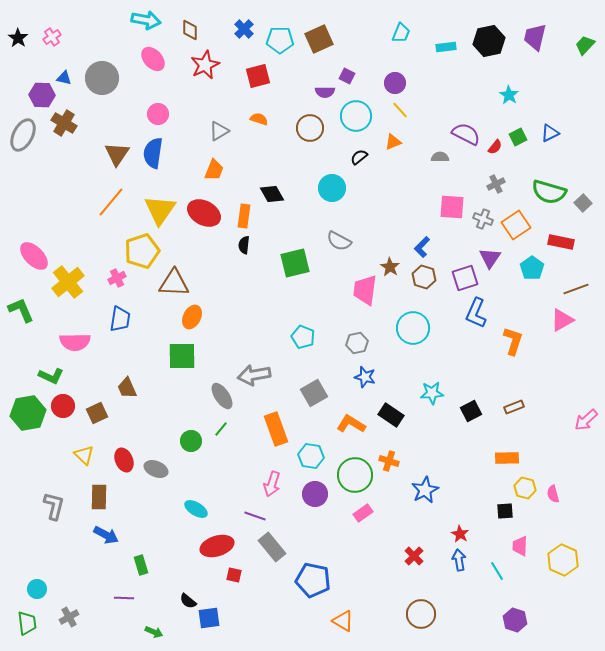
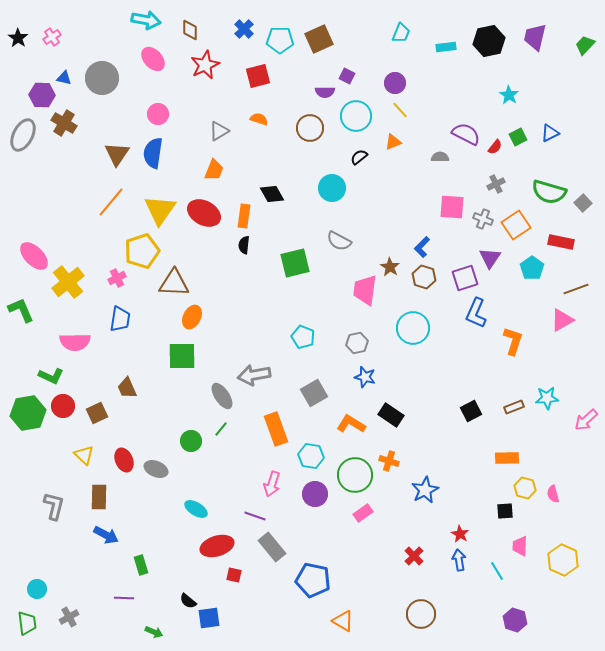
cyan star at (432, 393): moved 115 px right, 5 px down
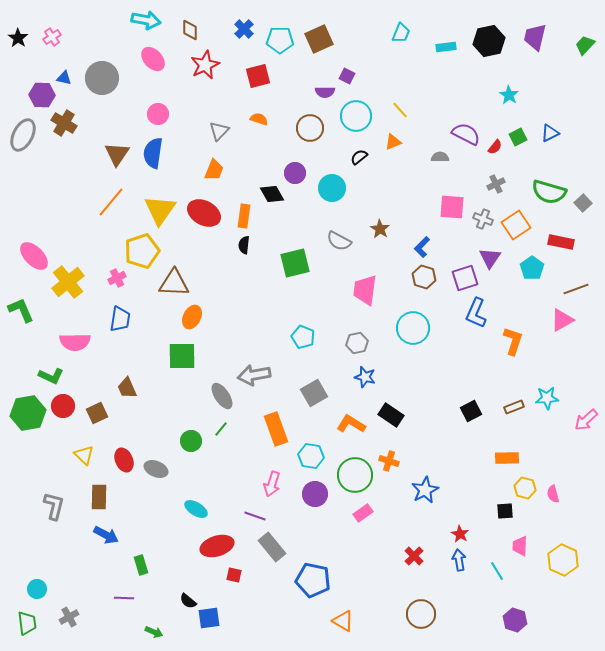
purple circle at (395, 83): moved 100 px left, 90 px down
gray triangle at (219, 131): rotated 15 degrees counterclockwise
brown star at (390, 267): moved 10 px left, 38 px up
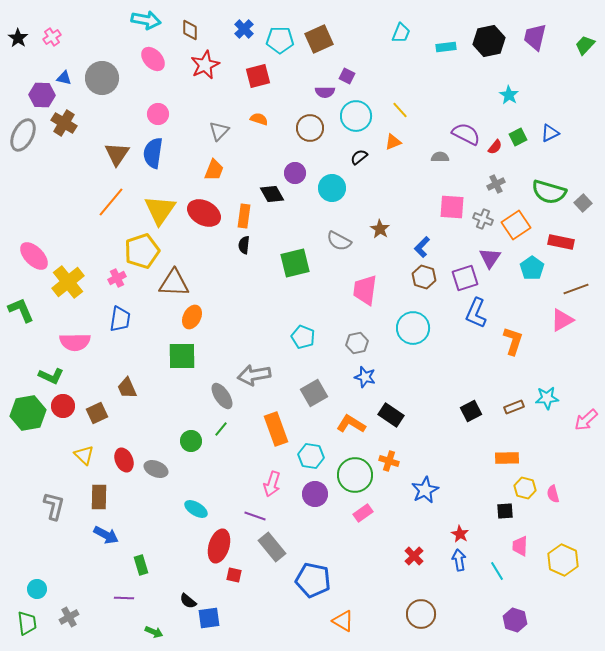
red ellipse at (217, 546): moved 2 px right; rotated 56 degrees counterclockwise
